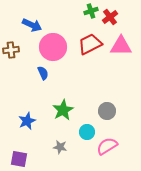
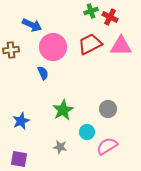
red cross: rotated 28 degrees counterclockwise
gray circle: moved 1 px right, 2 px up
blue star: moved 6 px left
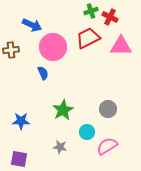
red trapezoid: moved 2 px left, 6 px up
blue star: rotated 24 degrees clockwise
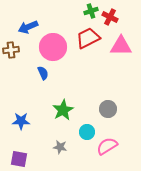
blue arrow: moved 4 px left, 2 px down; rotated 132 degrees clockwise
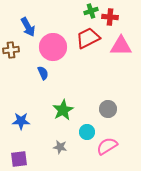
red cross: rotated 21 degrees counterclockwise
blue arrow: rotated 96 degrees counterclockwise
purple square: rotated 18 degrees counterclockwise
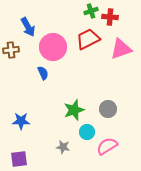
red trapezoid: moved 1 px down
pink triangle: moved 3 px down; rotated 20 degrees counterclockwise
green star: moved 11 px right; rotated 10 degrees clockwise
gray star: moved 3 px right
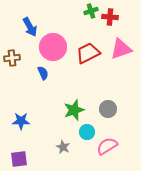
blue arrow: moved 2 px right
red trapezoid: moved 14 px down
brown cross: moved 1 px right, 8 px down
gray star: rotated 16 degrees clockwise
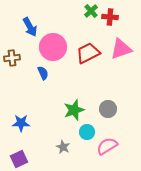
green cross: rotated 24 degrees counterclockwise
blue star: moved 2 px down
purple square: rotated 18 degrees counterclockwise
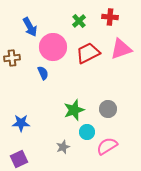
green cross: moved 12 px left, 10 px down
gray star: rotated 24 degrees clockwise
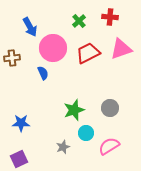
pink circle: moved 1 px down
gray circle: moved 2 px right, 1 px up
cyan circle: moved 1 px left, 1 px down
pink semicircle: moved 2 px right
